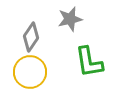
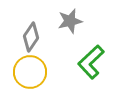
gray star: moved 2 px down
green L-shape: moved 2 px right; rotated 56 degrees clockwise
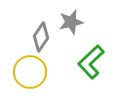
gray star: moved 1 px right, 1 px down
gray diamond: moved 10 px right
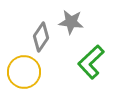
gray star: rotated 20 degrees clockwise
yellow circle: moved 6 px left
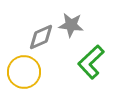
gray star: moved 3 px down
gray diamond: rotated 32 degrees clockwise
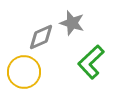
gray star: moved 1 px right, 2 px up; rotated 10 degrees clockwise
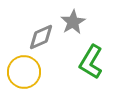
gray star: moved 1 px right, 1 px up; rotated 25 degrees clockwise
green L-shape: rotated 16 degrees counterclockwise
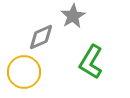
gray star: moved 6 px up
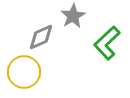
green L-shape: moved 16 px right, 19 px up; rotated 16 degrees clockwise
